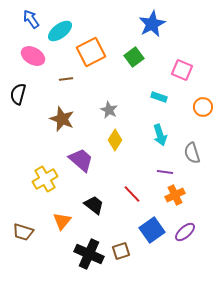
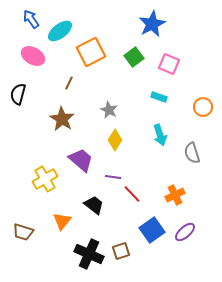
pink square: moved 13 px left, 6 px up
brown line: moved 3 px right, 4 px down; rotated 56 degrees counterclockwise
brown star: rotated 10 degrees clockwise
purple line: moved 52 px left, 5 px down
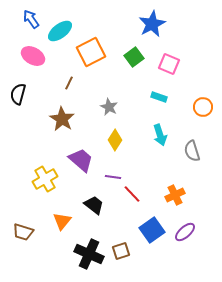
gray star: moved 3 px up
gray semicircle: moved 2 px up
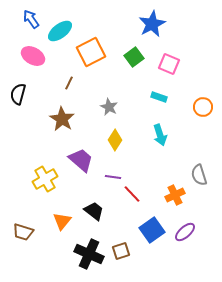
gray semicircle: moved 7 px right, 24 px down
black trapezoid: moved 6 px down
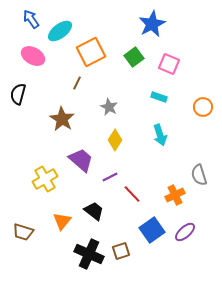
brown line: moved 8 px right
purple line: moved 3 px left; rotated 35 degrees counterclockwise
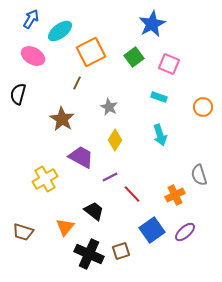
blue arrow: rotated 66 degrees clockwise
purple trapezoid: moved 3 px up; rotated 12 degrees counterclockwise
orange triangle: moved 3 px right, 6 px down
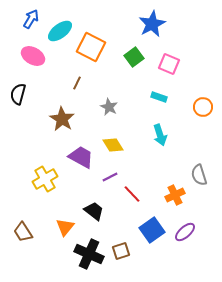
orange square: moved 5 px up; rotated 36 degrees counterclockwise
yellow diamond: moved 2 px left, 5 px down; rotated 65 degrees counterclockwise
brown trapezoid: rotated 40 degrees clockwise
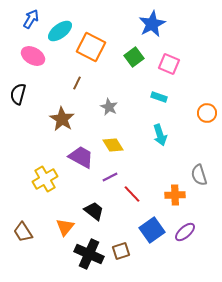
orange circle: moved 4 px right, 6 px down
orange cross: rotated 24 degrees clockwise
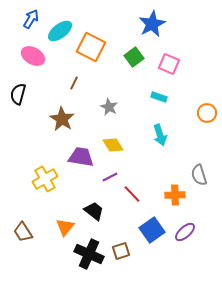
brown line: moved 3 px left
purple trapezoid: rotated 20 degrees counterclockwise
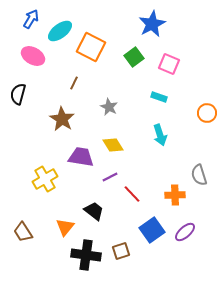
black cross: moved 3 px left, 1 px down; rotated 16 degrees counterclockwise
